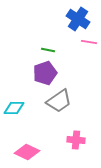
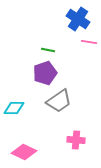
pink diamond: moved 3 px left
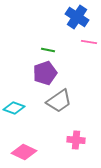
blue cross: moved 1 px left, 2 px up
cyan diamond: rotated 20 degrees clockwise
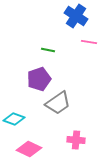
blue cross: moved 1 px left, 1 px up
purple pentagon: moved 6 px left, 6 px down
gray trapezoid: moved 1 px left, 2 px down
cyan diamond: moved 11 px down
pink diamond: moved 5 px right, 3 px up
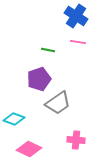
pink line: moved 11 px left
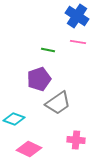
blue cross: moved 1 px right
